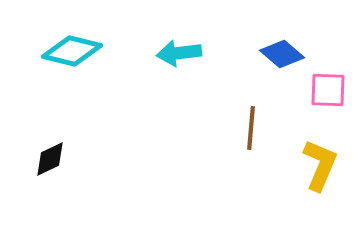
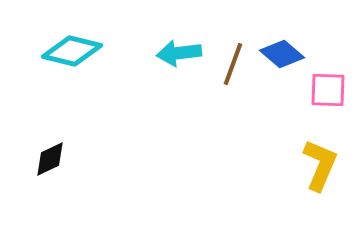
brown line: moved 18 px left, 64 px up; rotated 15 degrees clockwise
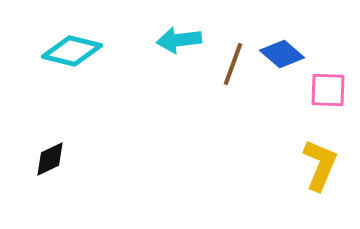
cyan arrow: moved 13 px up
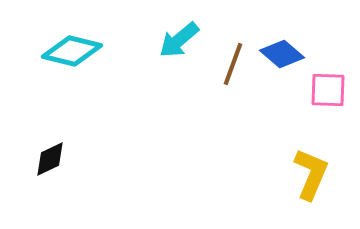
cyan arrow: rotated 33 degrees counterclockwise
yellow L-shape: moved 9 px left, 9 px down
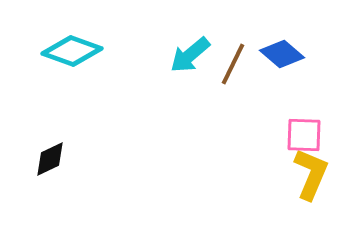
cyan arrow: moved 11 px right, 15 px down
cyan diamond: rotated 6 degrees clockwise
brown line: rotated 6 degrees clockwise
pink square: moved 24 px left, 45 px down
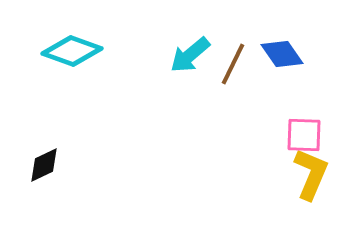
blue diamond: rotated 15 degrees clockwise
black diamond: moved 6 px left, 6 px down
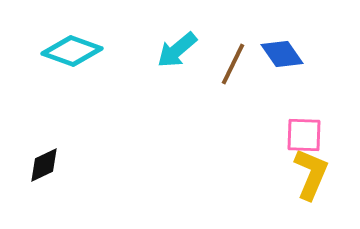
cyan arrow: moved 13 px left, 5 px up
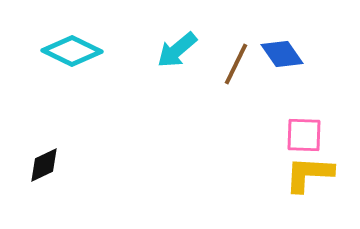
cyan diamond: rotated 6 degrees clockwise
brown line: moved 3 px right
yellow L-shape: moved 2 px left; rotated 110 degrees counterclockwise
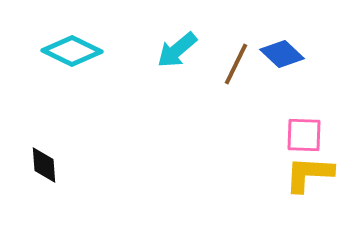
blue diamond: rotated 12 degrees counterclockwise
black diamond: rotated 69 degrees counterclockwise
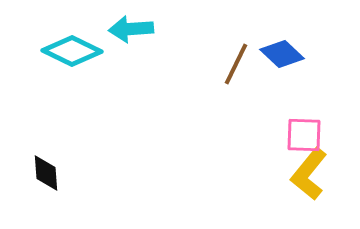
cyan arrow: moved 46 px left, 21 px up; rotated 36 degrees clockwise
black diamond: moved 2 px right, 8 px down
yellow L-shape: rotated 54 degrees counterclockwise
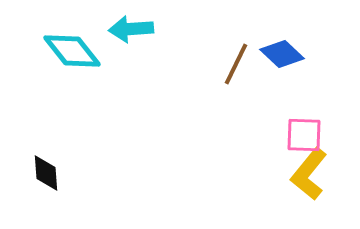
cyan diamond: rotated 26 degrees clockwise
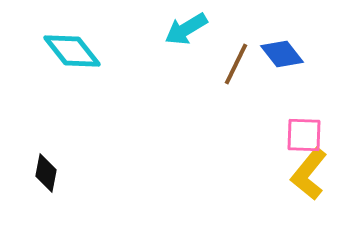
cyan arrow: moved 55 px right; rotated 27 degrees counterclockwise
blue diamond: rotated 9 degrees clockwise
black diamond: rotated 15 degrees clockwise
